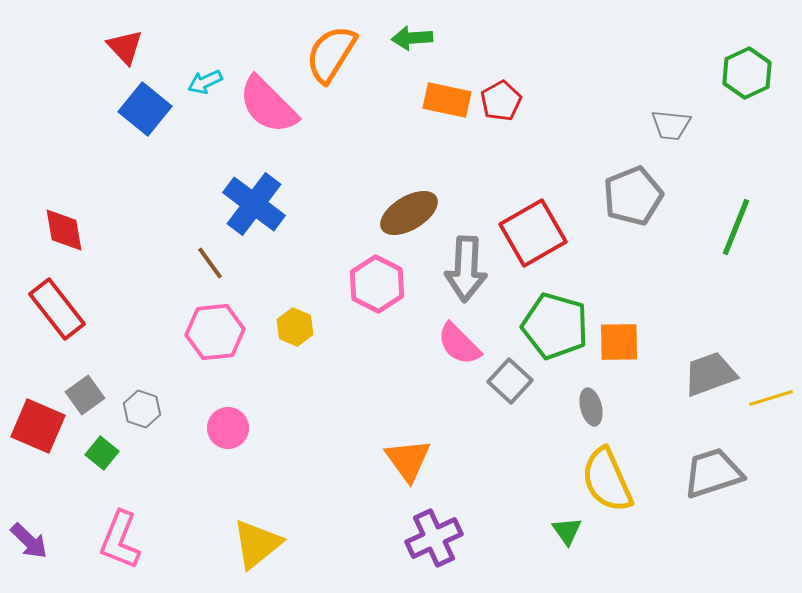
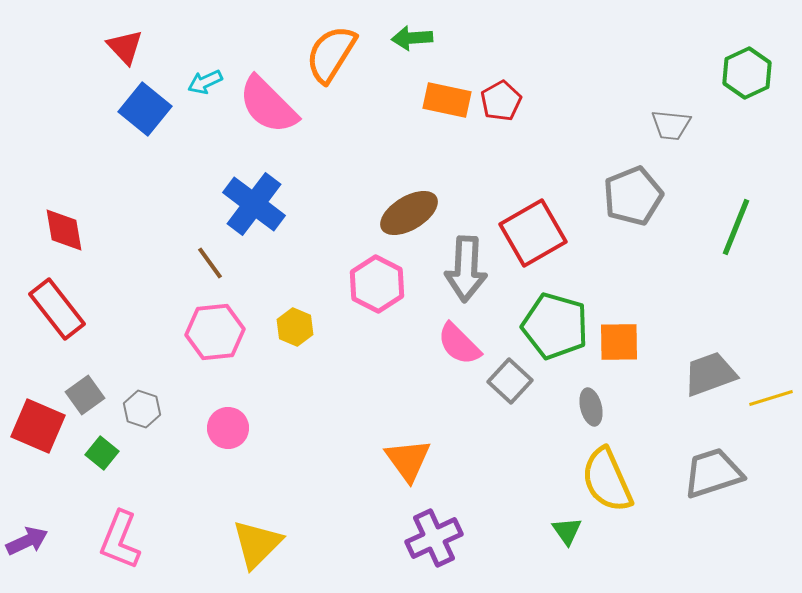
purple arrow at (29, 541): moved 2 px left; rotated 69 degrees counterclockwise
yellow triangle at (257, 544): rotated 6 degrees counterclockwise
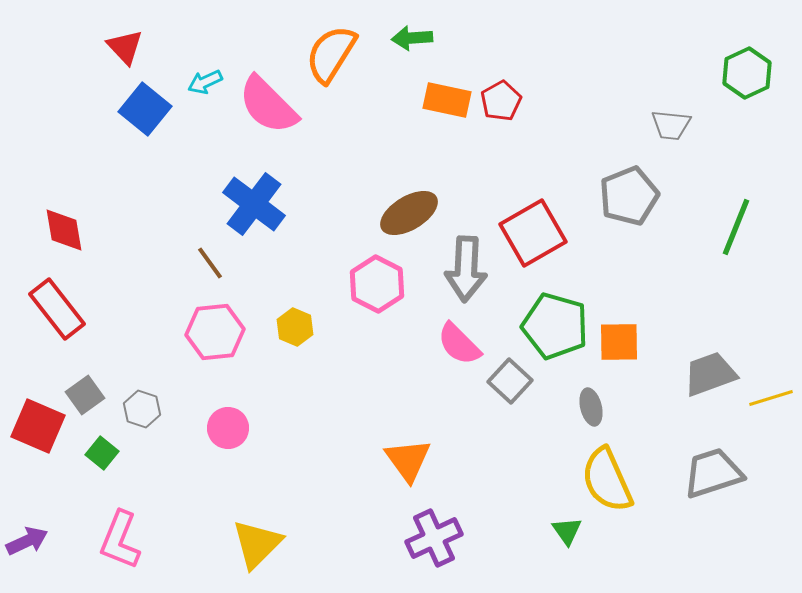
gray pentagon at (633, 196): moved 4 px left
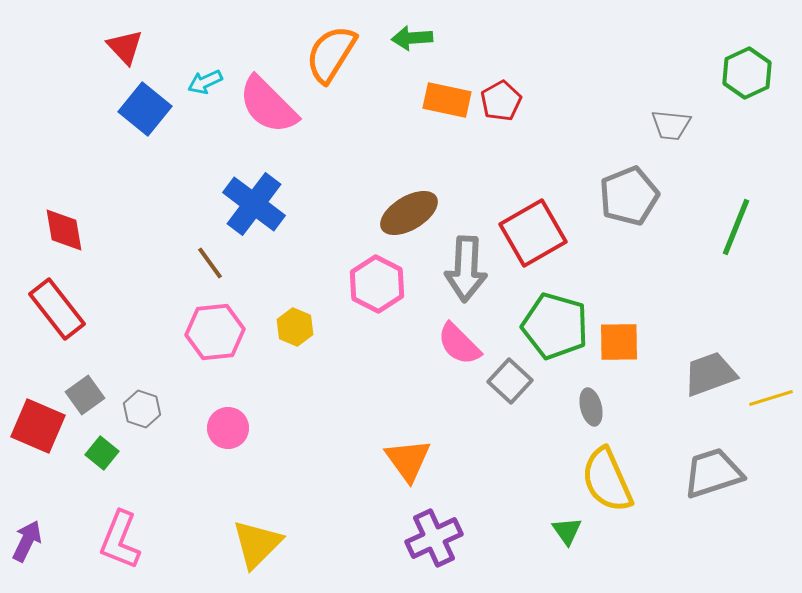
purple arrow at (27, 541): rotated 39 degrees counterclockwise
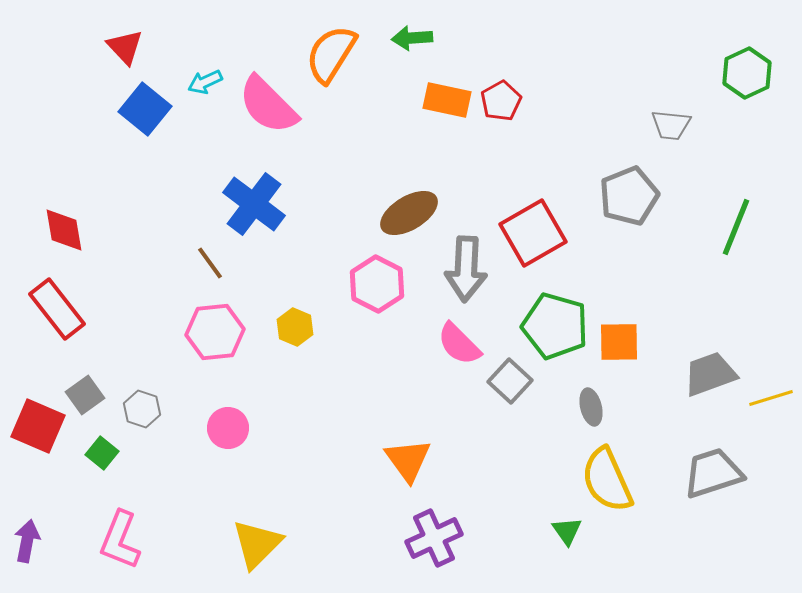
purple arrow at (27, 541): rotated 15 degrees counterclockwise
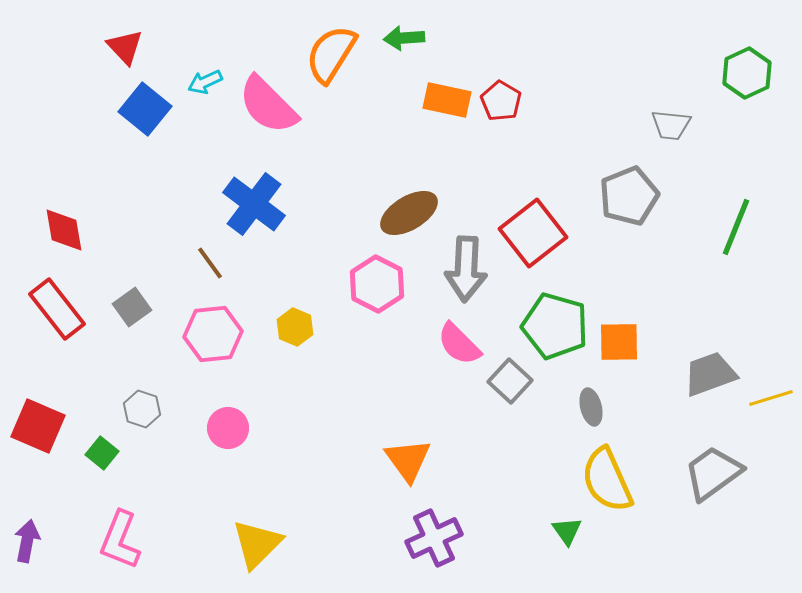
green arrow at (412, 38): moved 8 px left
red pentagon at (501, 101): rotated 12 degrees counterclockwise
red square at (533, 233): rotated 8 degrees counterclockwise
pink hexagon at (215, 332): moved 2 px left, 2 px down
gray square at (85, 395): moved 47 px right, 88 px up
gray trapezoid at (713, 473): rotated 18 degrees counterclockwise
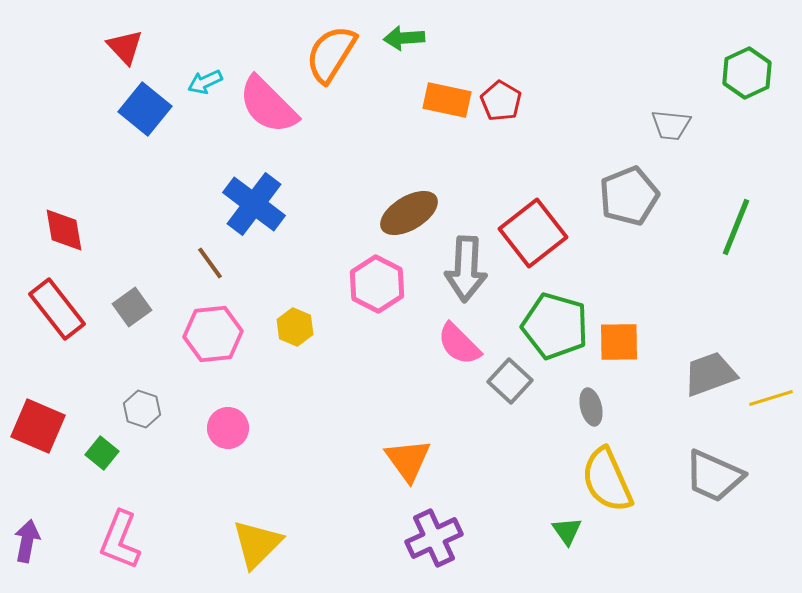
gray trapezoid at (713, 473): moved 1 px right, 3 px down; rotated 120 degrees counterclockwise
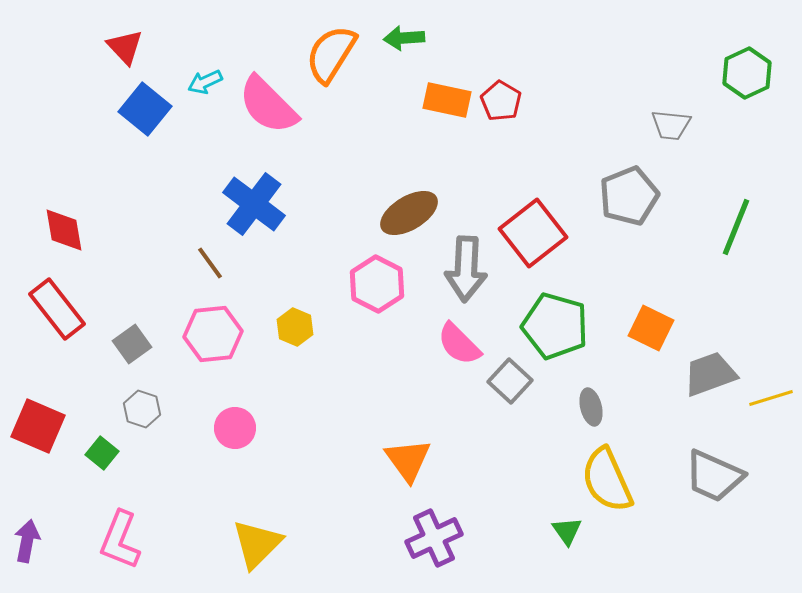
gray square at (132, 307): moved 37 px down
orange square at (619, 342): moved 32 px right, 14 px up; rotated 27 degrees clockwise
pink circle at (228, 428): moved 7 px right
